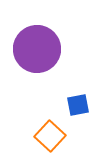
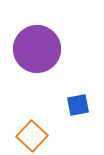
orange square: moved 18 px left
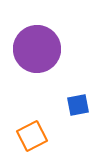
orange square: rotated 20 degrees clockwise
